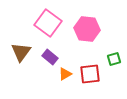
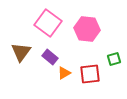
orange triangle: moved 1 px left, 1 px up
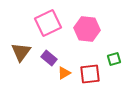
pink square: rotated 28 degrees clockwise
purple rectangle: moved 1 px left, 1 px down
